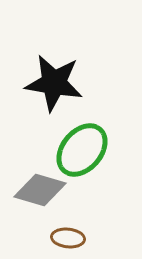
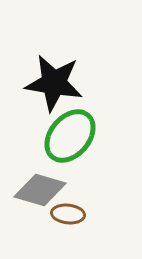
green ellipse: moved 12 px left, 14 px up
brown ellipse: moved 24 px up
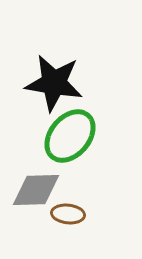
gray diamond: moved 4 px left; rotated 18 degrees counterclockwise
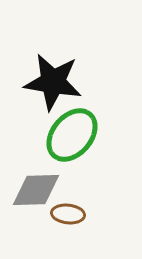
black star: moved 1 px left, 1 px up
green ellipse: moved 2 px right, 1 px up
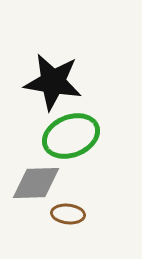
green ellipse: moved 1 px left, 1 px down; rotated 28 degrees clockwise
gray diamond: moved 7 px up
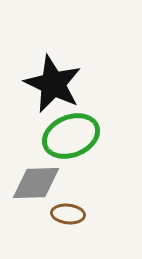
black star: moved 2 px down; rotated 16 degrees clockwise
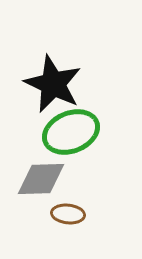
green ellipse: moved 4 px up
gray diamond: moved 5 px right, 4 px up
